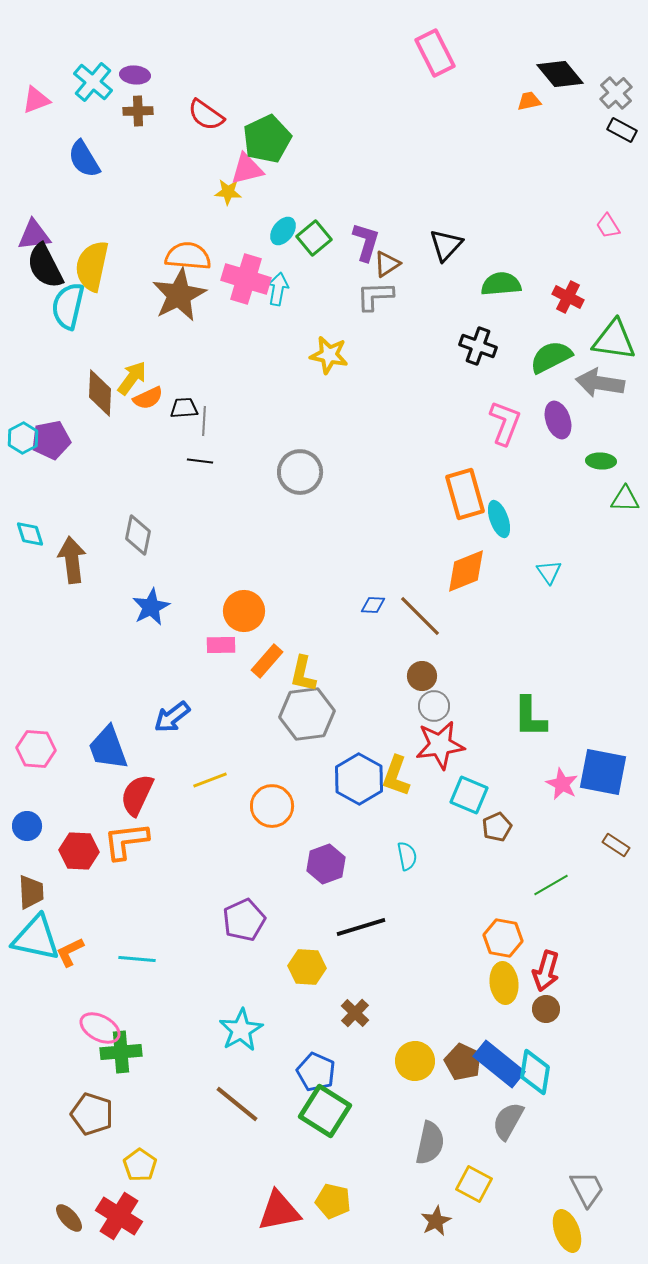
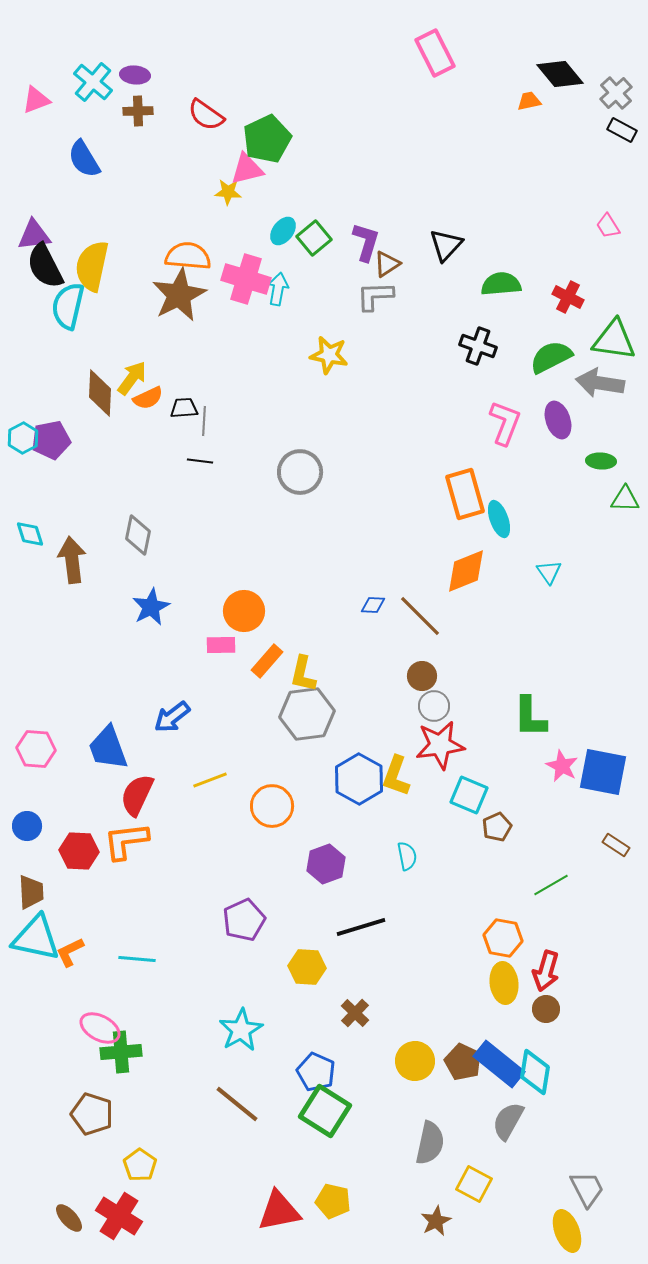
pink star at (562, 784): moved 18 px up
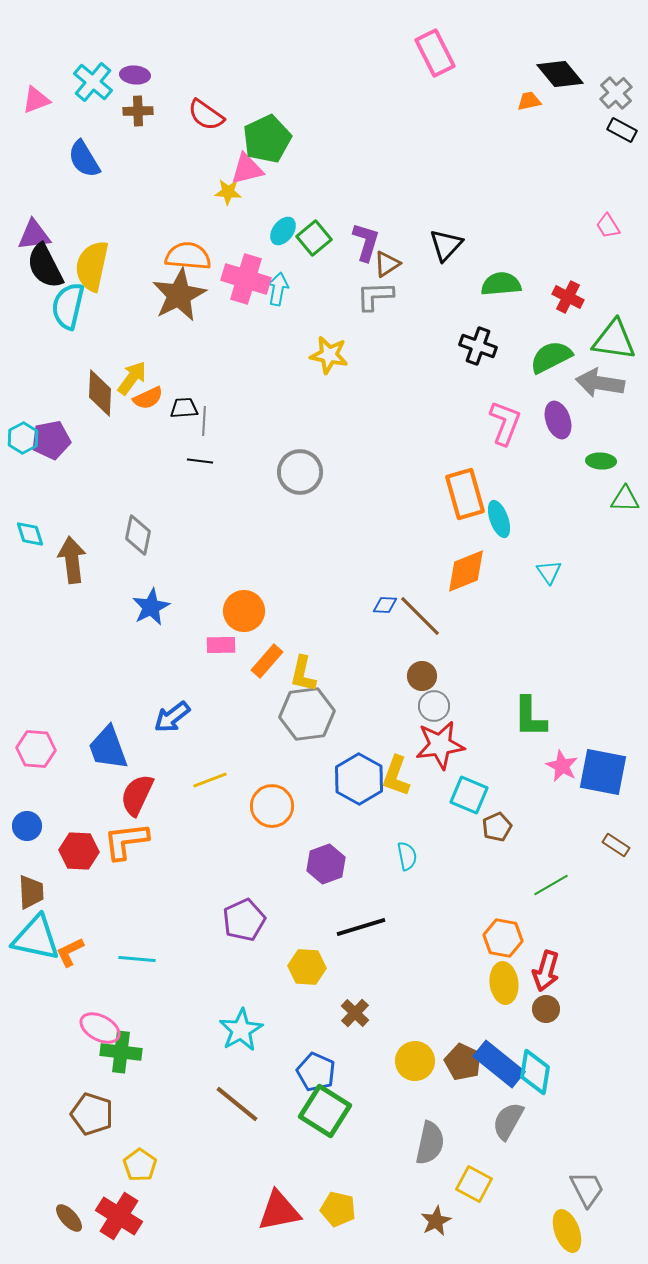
blue diamond at (373, 605): moved 12 px right
green cross at (121, 1052): rotated 12 degrees clockwise
yellow pentagon at (333, 1201): moved 5 px right, 8 px down
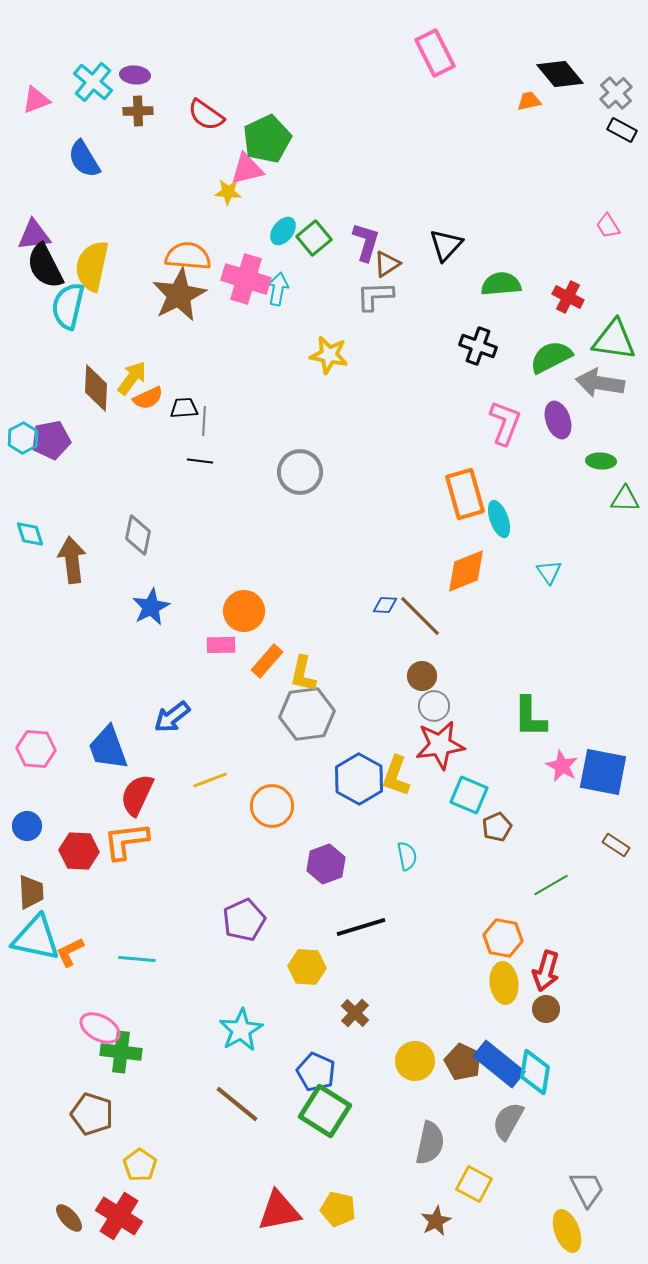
brown diamond at (100, 393): moved 4 px left, 5 px up
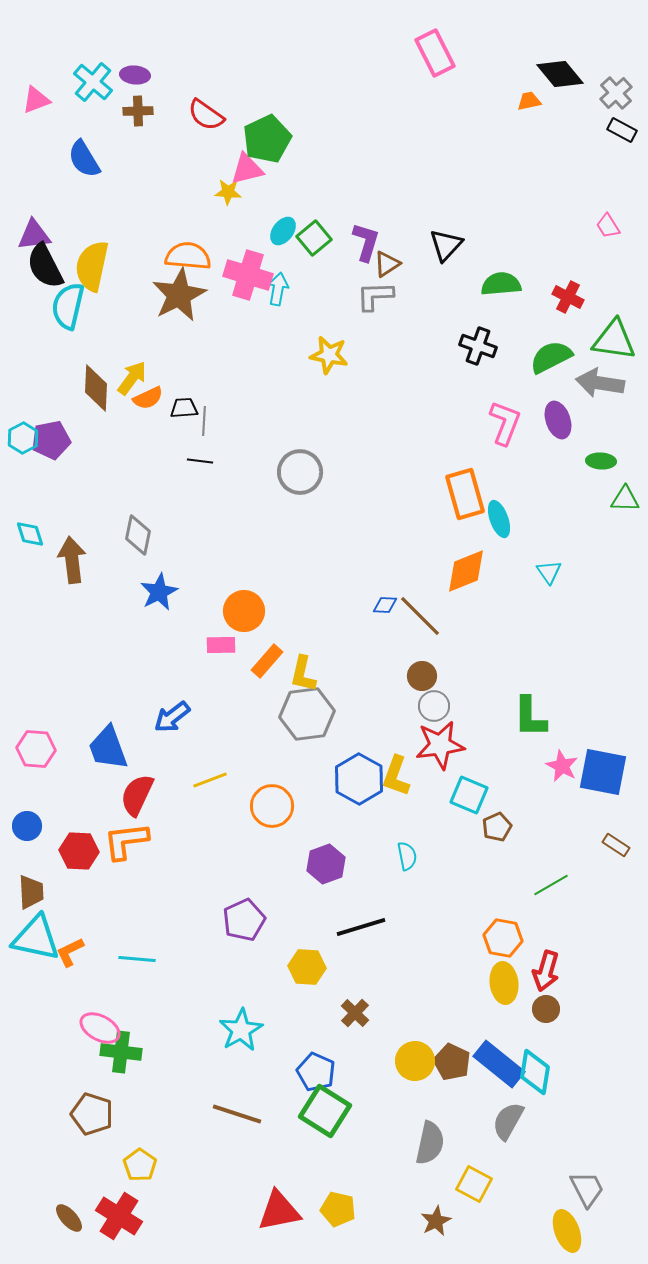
pink cross at (246, 279): moved 2 px right, 4 px up
blue star at (151, 607): moved 8 px right, 15 px up
brown pentagon at (463, 1062): moved 11 px left
brown line at (237, 1104): moved 10 px down; rotated 21 degrees counterclockwise
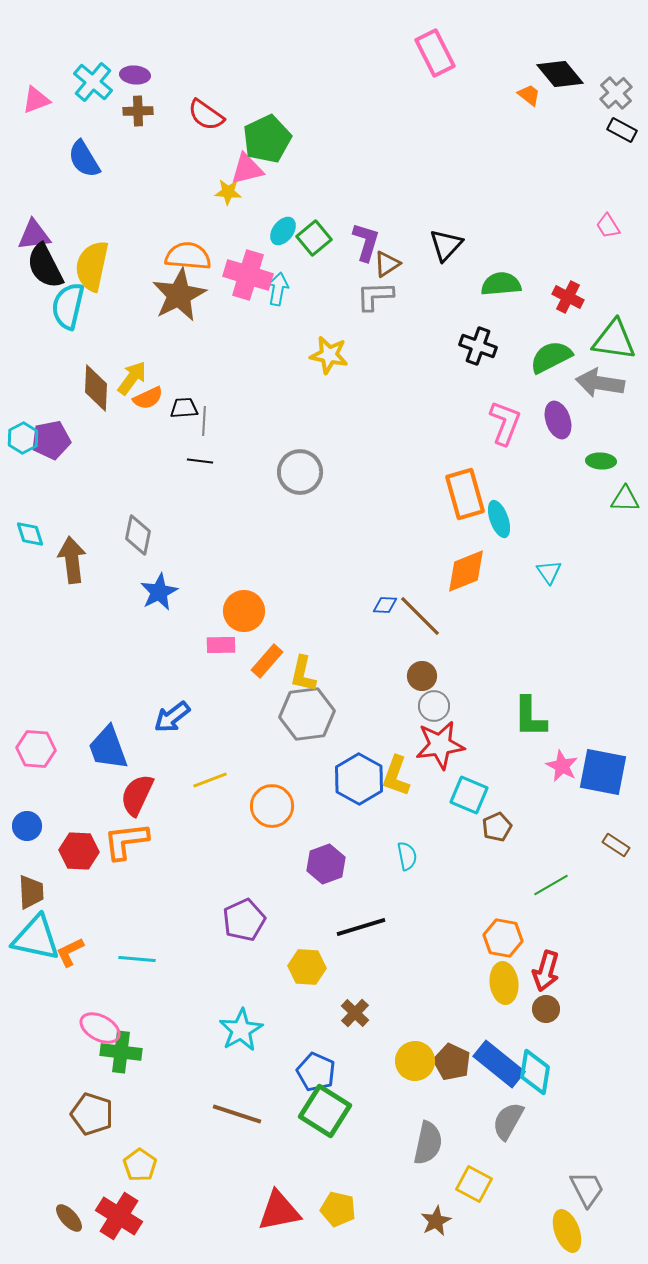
orange trapezoid at (529, 101): moved 6 px up; rotated 50 degrees clockwise
gray semicircle at (430, 1143): moved 2 px left
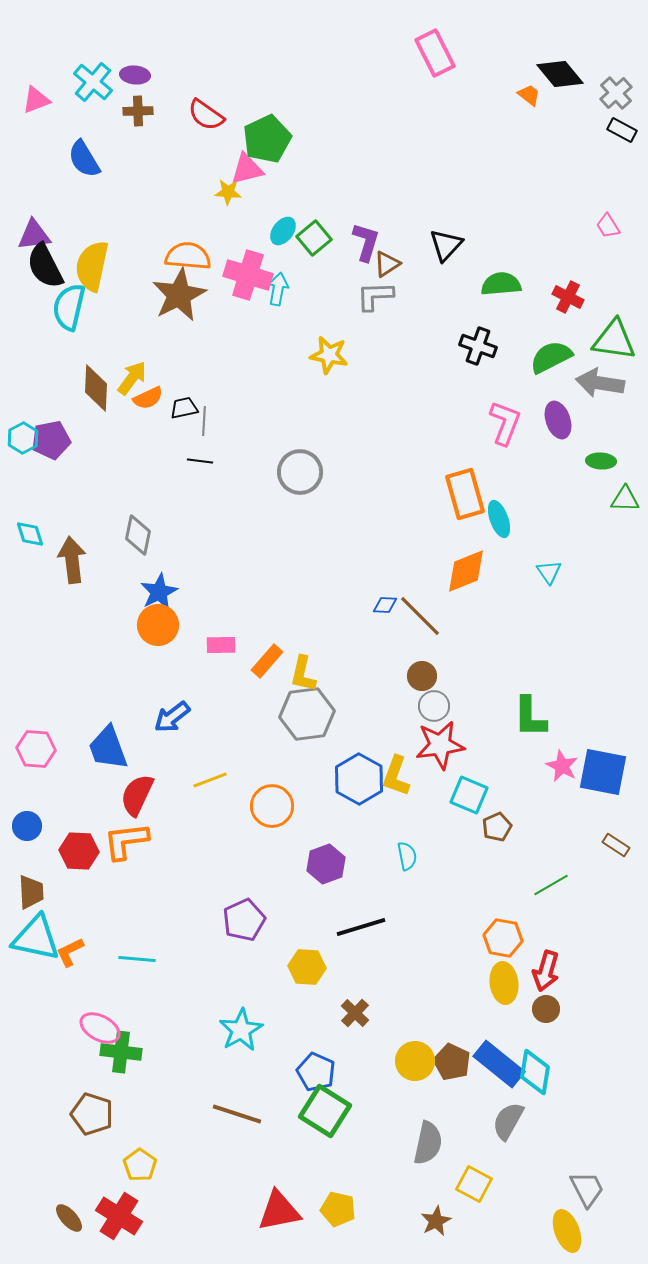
cyan semicircle at (68, 306): moved 1 px right, 1 px down
black trapezoid at (184, 408): rotated 8 degrees counterclockwise
orange circle at (244, 611): moved 86 px left, 14 px down
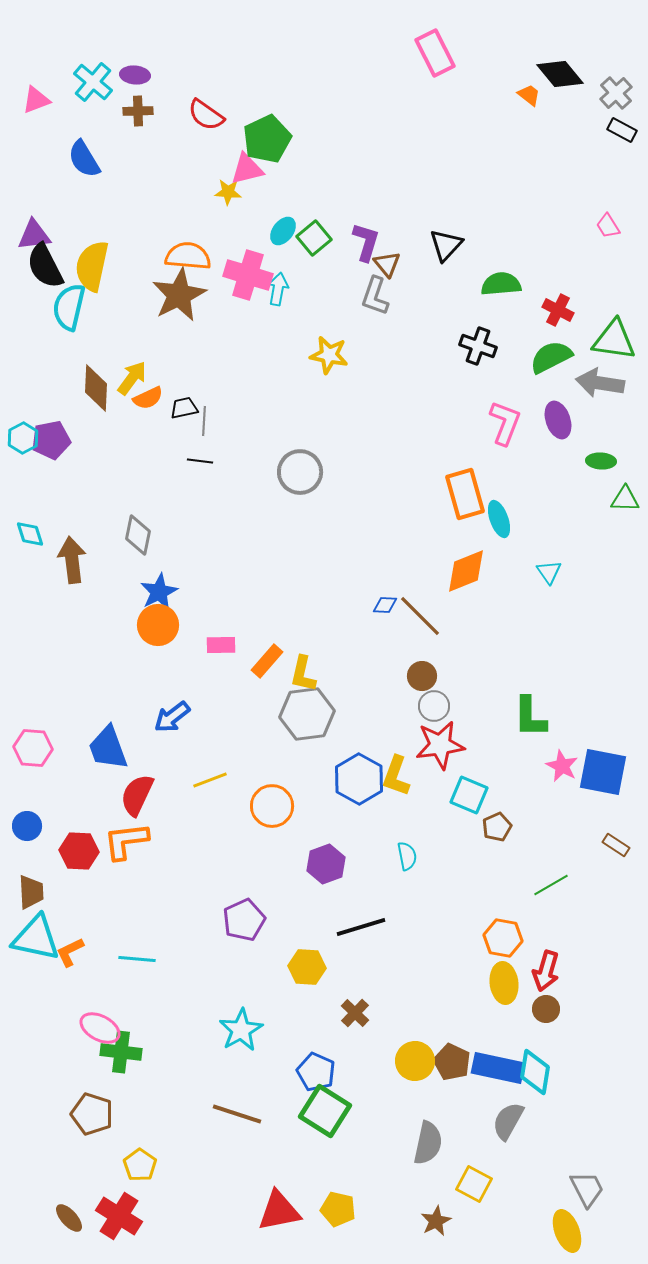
brown triangle at (387, 264): rotated 36 degrees counterclockwise
gray L-shape at (375, 296): rotated 69 degrees counterclockwise
red cross at (568, 297): moved 10 px left, 13 px down
pink hexagon at (36, 749): moved 3 px left, 1 px up
blue rectangle at (499, 1064): moved 1 px left, 4 px down; rotated 27 degrees counterclockwise
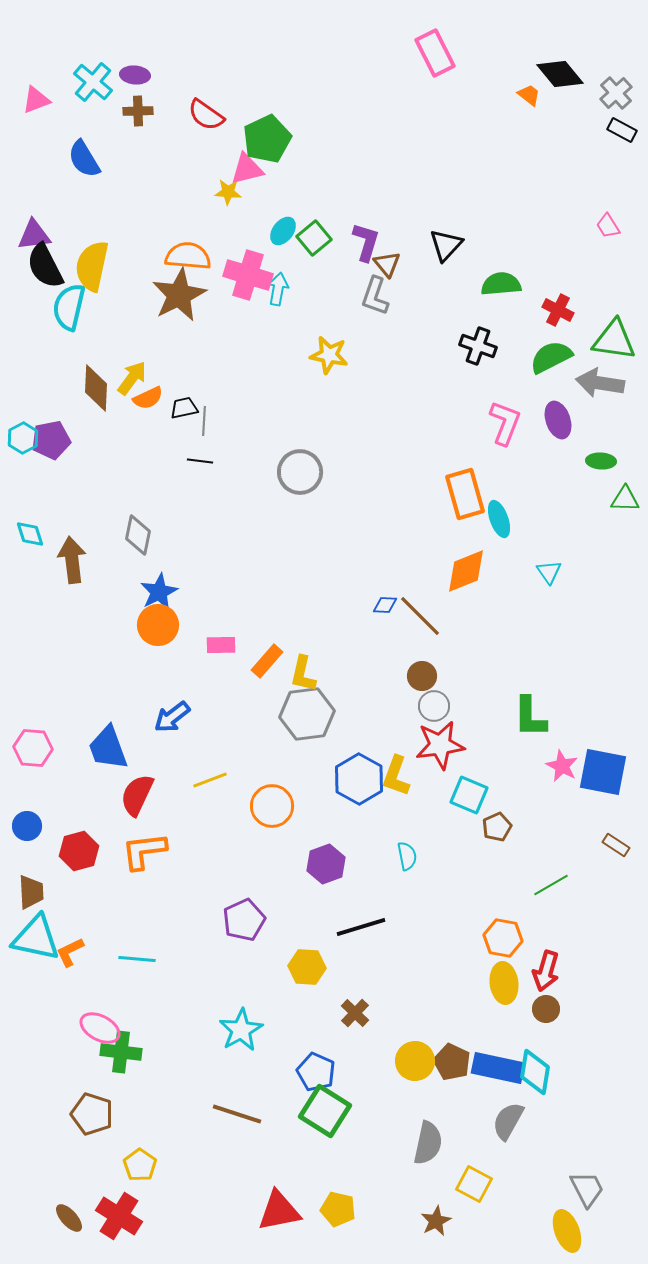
orange L-shape at (126, 841): moved 18 px right, 10 px down
red hexagon at (79, 851): rotated 18 degrees counterclockwise
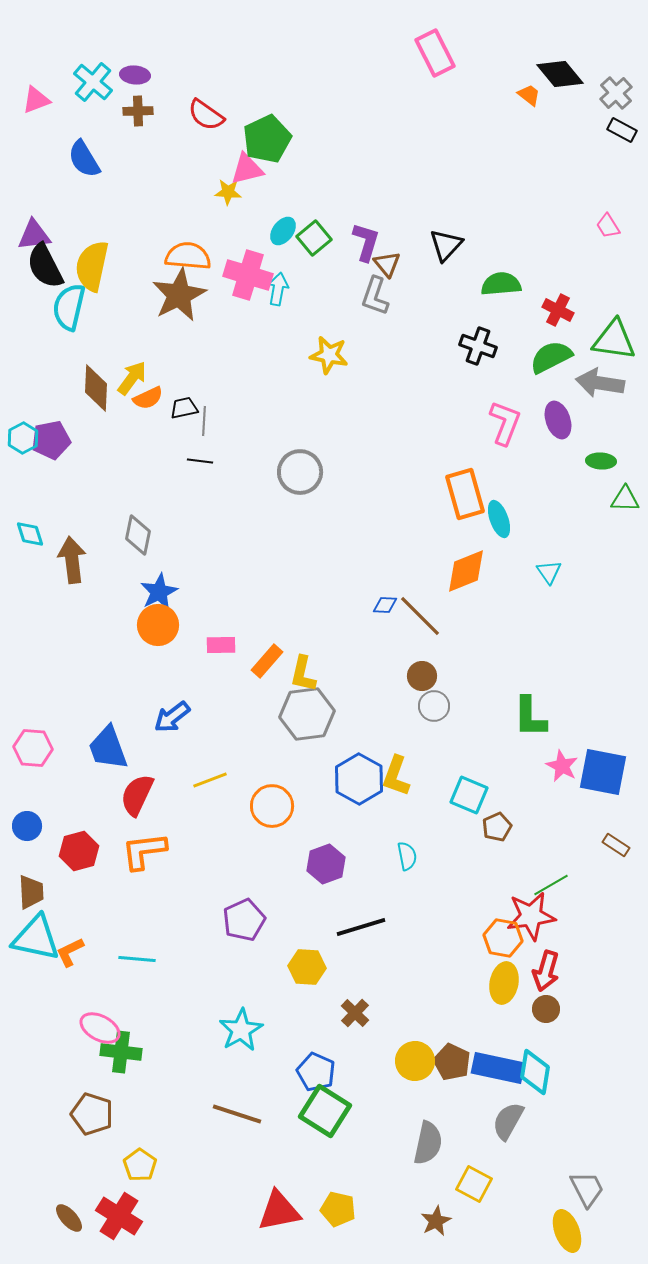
red star at (440, 745): moved 91 px right, 171 px down
yellow ellipse at (504, 983): rotated 18 degrees clockwise
